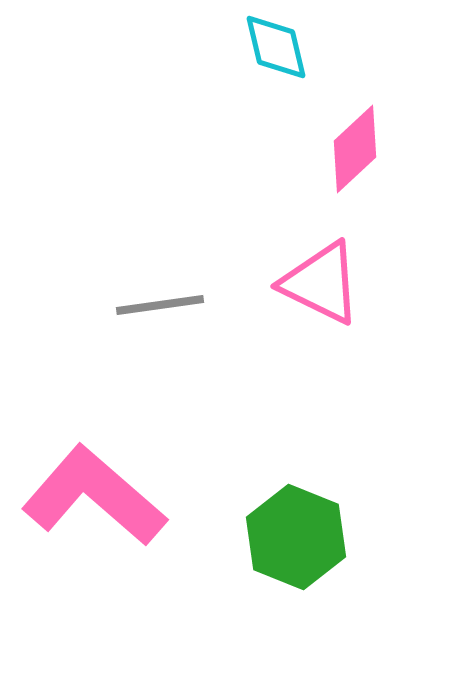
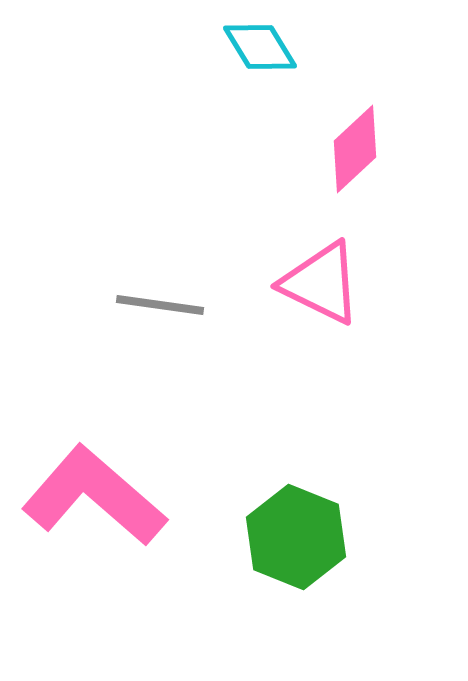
cyan diamond: moved 16 px left; rotated 18 degrees counterclockwise
gray line: rotated 16 degrees clockwise
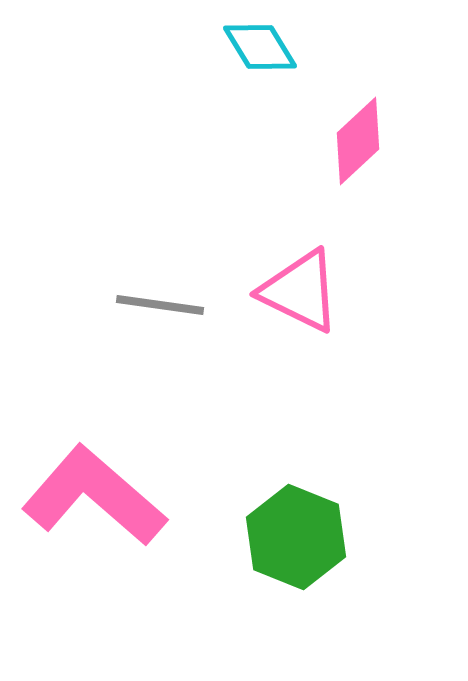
pink diamond: moved 3 px right, 8 px up
pink triangle: moved 21 px left, 8 px down
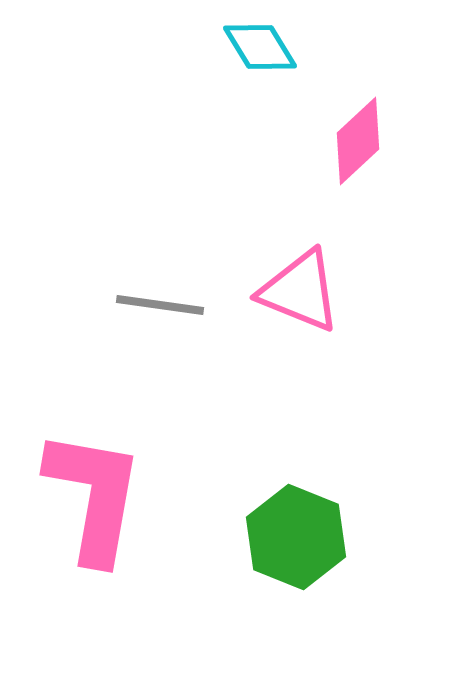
pink triangle: rotated 4 degrees counterclockwise
pink L-shape: rotated 59 degrees clockwise
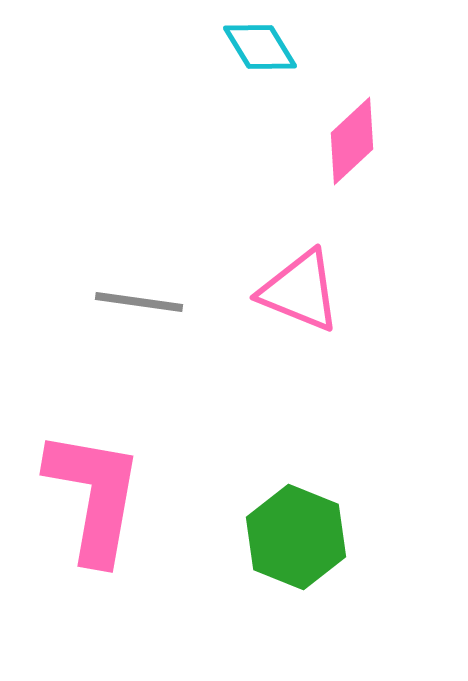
pink diamond: moved 6 px left
gray line: moved 21 px left, 3 px up
